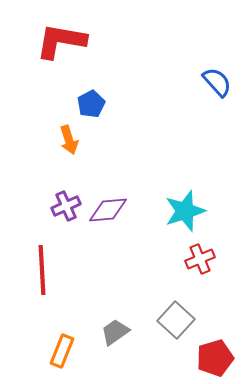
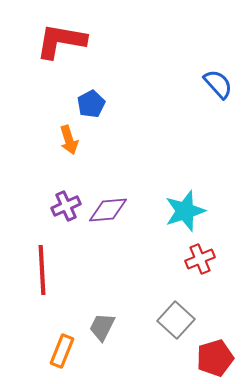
blue semicircle: moved 1 px right, 2 px down
gray trapezoid: moved 13 px left, 5 px up; rotated 28 degrees counterclockwise
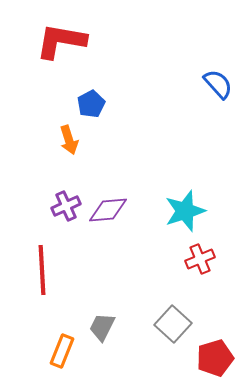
gray square: moved 3 px left, 4 px down
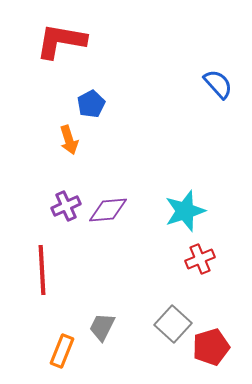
red pentagon: moved 4 px left, 11 px up
